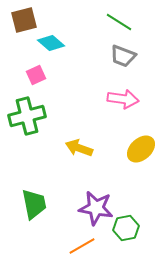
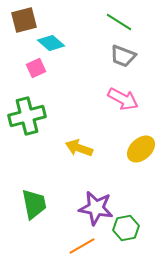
pink square: moved 7 px up
pink arrow: rotated 20 degrees clockwise
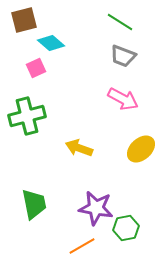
green line: moved 1 px right
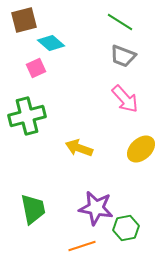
pink arrow: moved 2 px right; rotated 20 degrees clockwise
green trapezoid: moved 1 px left, 5 px down
orange line: rotated 12 degrees clockwise
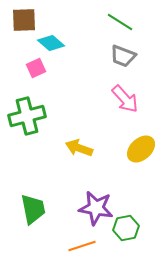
brown square: rotated 12 degrees clockwise
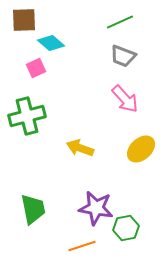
green line: rotated 56 degrees counterclockwise
yellow arrow: moved 1 px right
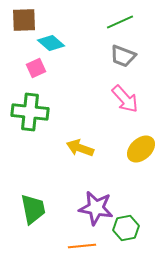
green cross: moved 3 px right, 4 px up; rotated 21 degrees clockwise
orange line: rotated 12 degrees clockwise
